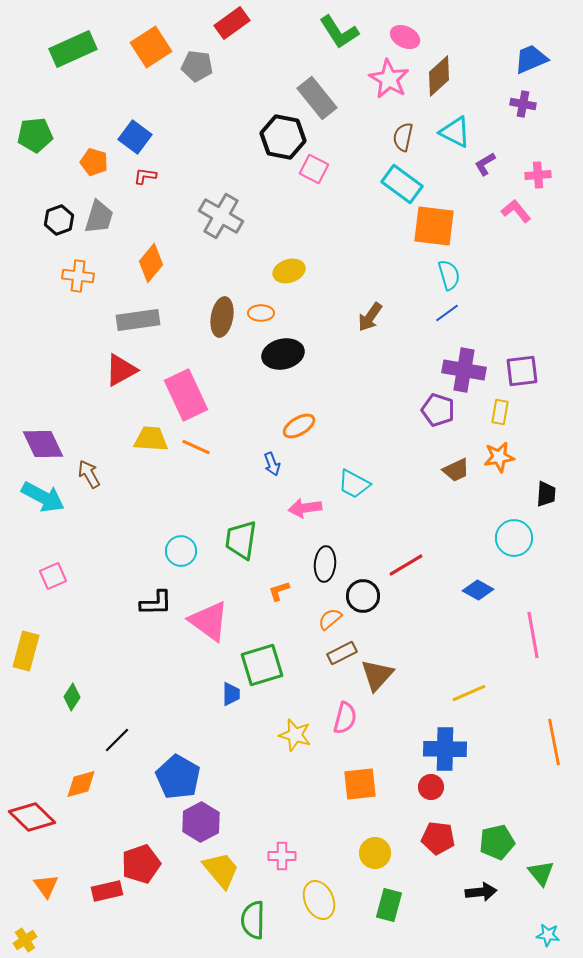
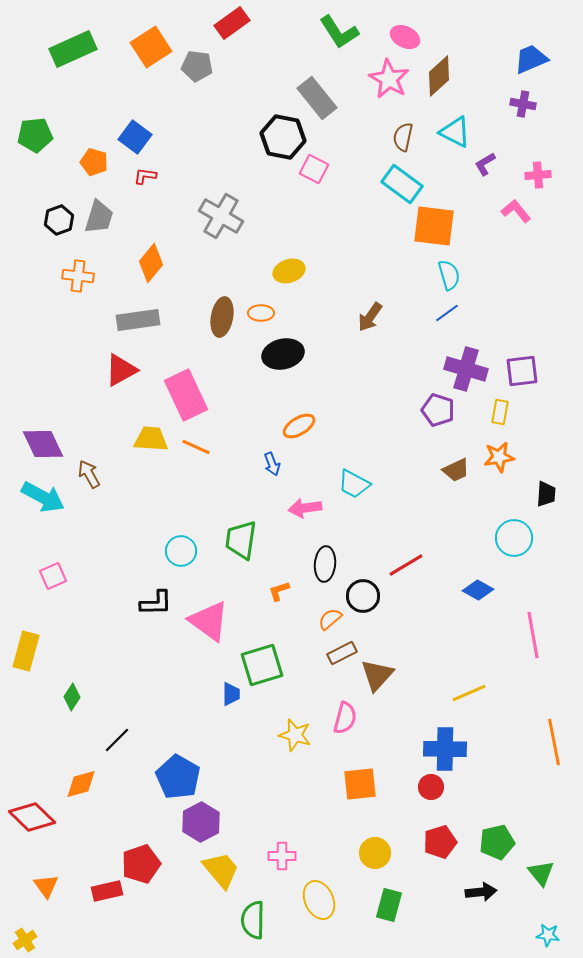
purple cross at (464, 370): moved 2 px right, 1 px up; rotated 6 degrees clockwise
red pentagon at (438, 838): moved 2 px right, 4 px down; rotated 24 degrees counterclockwise
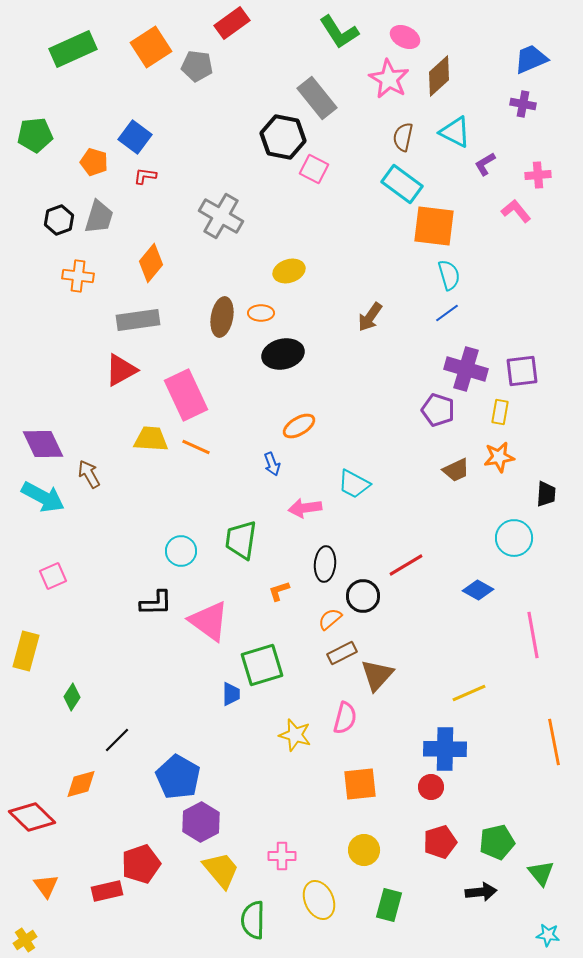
yellow circle at (375, 853): moved 11 px left, 3 px up
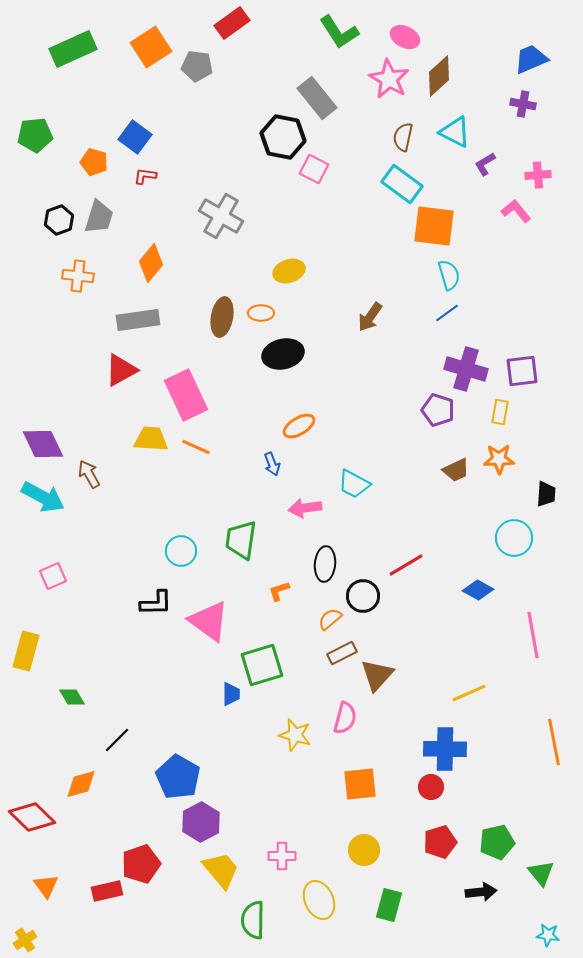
orange star at (499, 457): moved 2 px down; rotated 8 degrees clockwise
green diamond at (72, 697): rotated 64 degrees counterclockwise
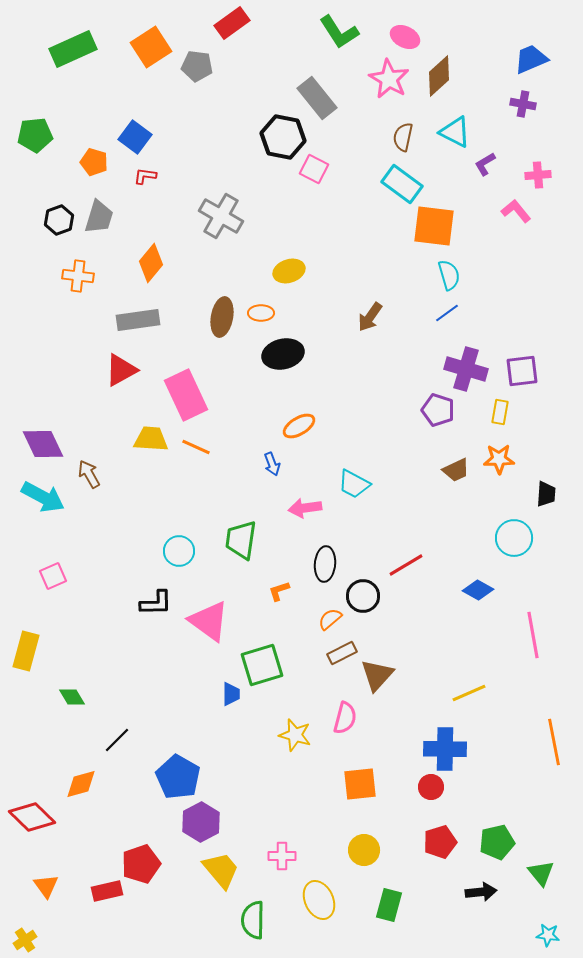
cyan circle at (181, 551): moved 2 px left
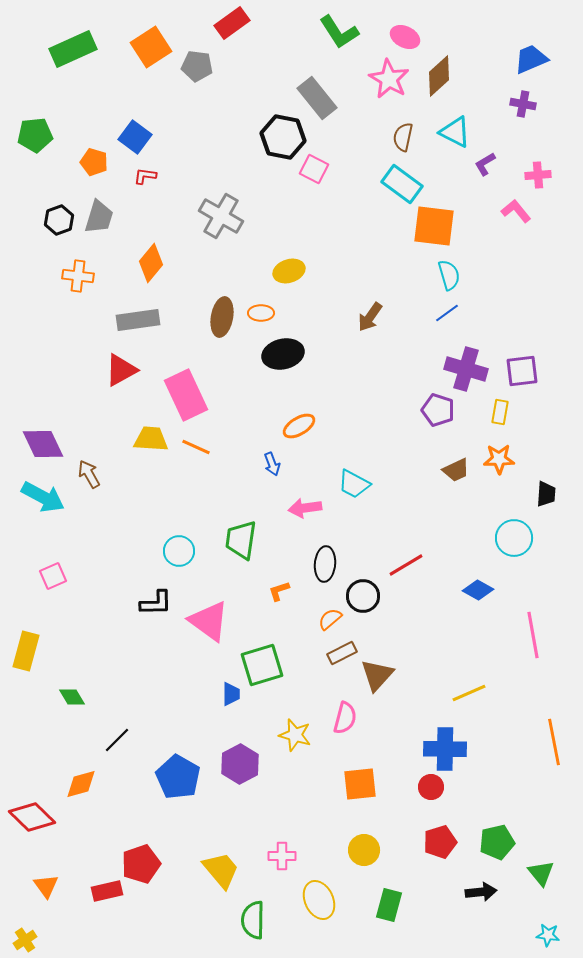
purple hexagon at (201, 822): moved 39 px right, 58 px up
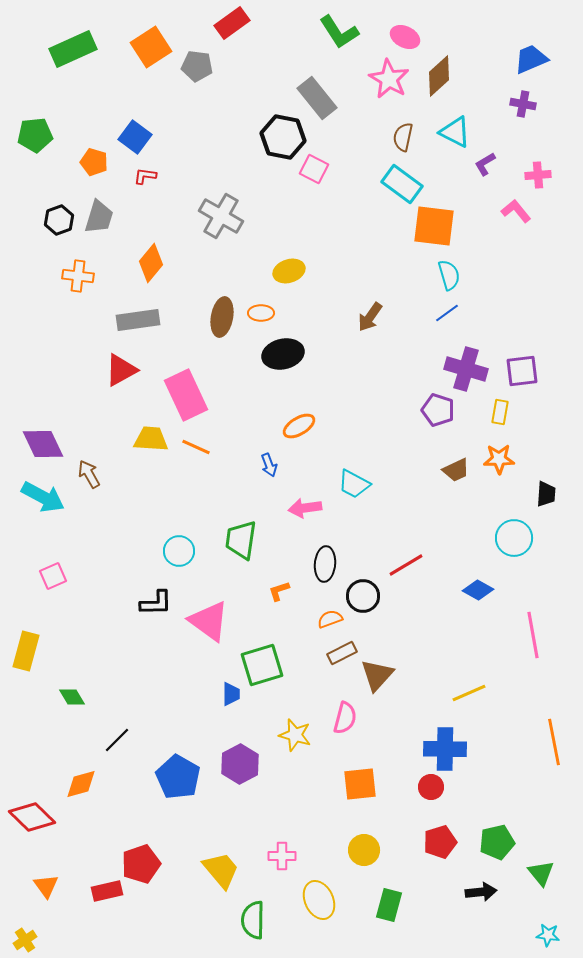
blue arrow at (272, 464): moved 3 px left, 1 px down
orange semicircle at (330, 619): rotated 20 degrees clockwise
